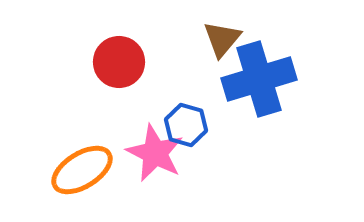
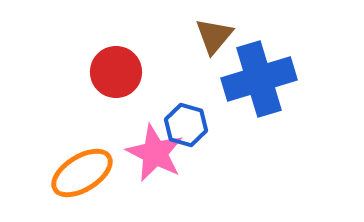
brown triangle: moved 8 px left, 3 px up
red circle: moved 3 px left, 10 px down
orange ellipse: moved 3 px down
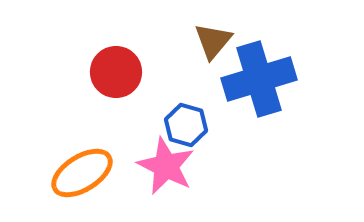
brown triangle: moved 1 px left, 5 px down
pink star: moved 11 px right, 13 px down
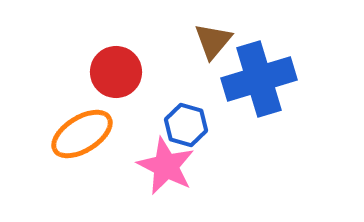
orange ellipse: moved 39 px up
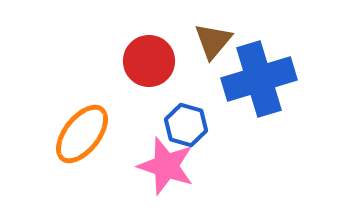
red circle: moved 33 px right, 11 px up
orange ellipse: rotated 20 degrees counterclockwise
pink star: rotated 8 degrees counterclockwise
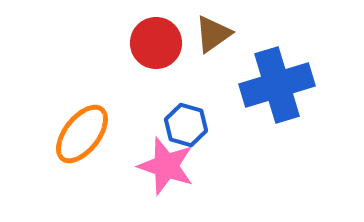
brown triangle: moved 7 px up; rotated 15 degrees clockwise
red circle: moved 7 px right, 18 px up
blue cross: moved 18 px right, 6 px down
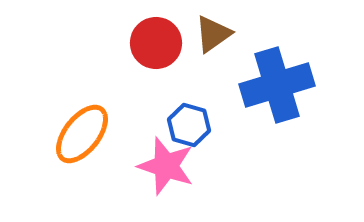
blue hexagon: moved 3 px right
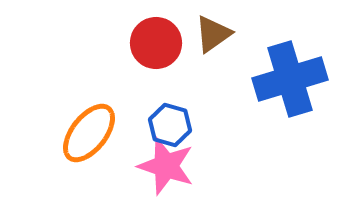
blue cross: moved 13 px right, 6 px up
blue hexagon: moved 19 px left
orange ellipse: moved 7 px right, 1 px up
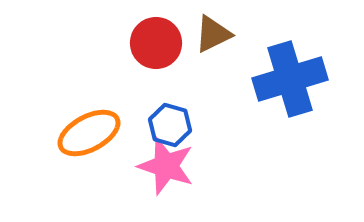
brown triangle: rotated 9 degrees clockwise
orange ellipse: rotated 24 degrees clockwise
